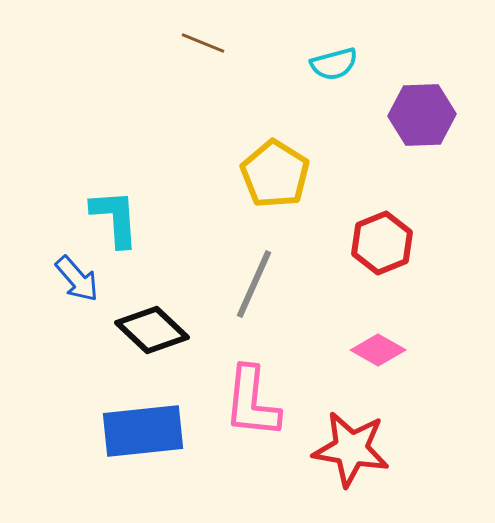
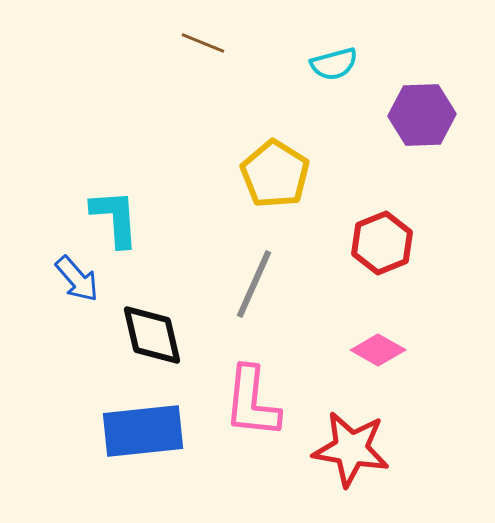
black diamond: moved 5 px down; rotated 34 degrees clockwise
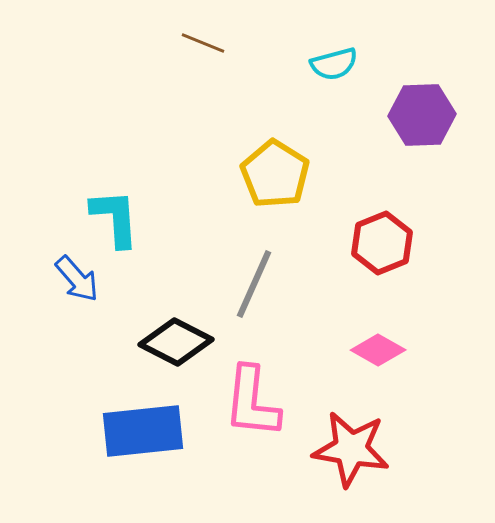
black diamond: moved 24 px right, 7 px down; rotated 50 degrees counterclockwise
